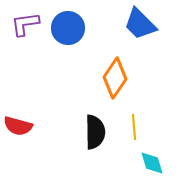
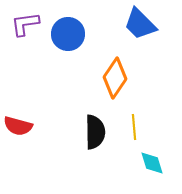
blue circle: moved 6 px down
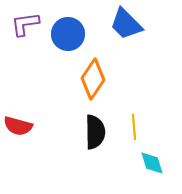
blue trapezoid: moved 14 px left
orange diamond: moved 22 px left, 1 px down
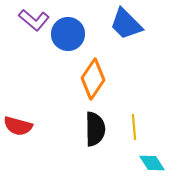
purple L-shape: moved 9 px right, 4 px up; rotated 132 degrees counterclockwise
black semicircle: moved 3 px up
cyan diamond: rotated 16 degrees counterclockwise
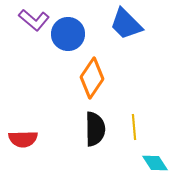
orange diamond: moved 1 px left, 1 px up
red semicircle: moved 5 px right, 13 px down; rotated 16 degrees counterclockwise
cyan diamond: moved 3 px right
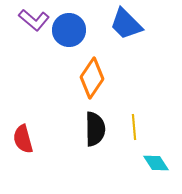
blue circle: moved 1 px right, 4 px up
red semicircle: rotated 76 degrees clockwise
cyan diamond: moved 1 px right
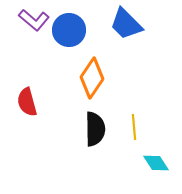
red semicircle: moved 4 px right, 37 px up
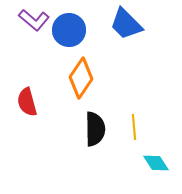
orange diamond: moved 11 px left
